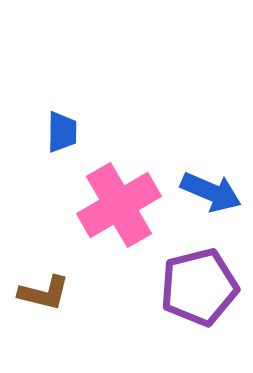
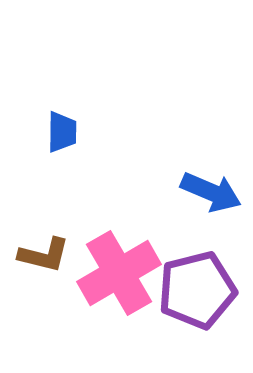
pink cross: moved 68 px down
purple pentagon: moved 2 px left, 3 px down
brown L-shape: moved 38 px up
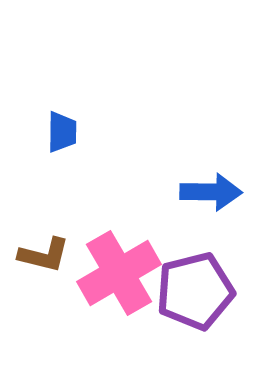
blue arrow: rotated 22 degrees counterclockwise
purple pentagon: moved 2 px left, 1 px down
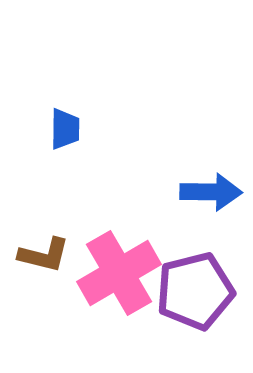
blue trapezoid: moved 3 px right, 3 px up
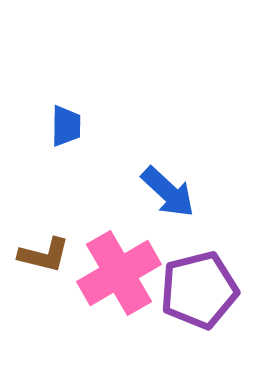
blue trapezoid: moved 1 px right, 3 px up
blue arrow: moved 43 px left; rotated 42 degrees clockwise
purple pentagon: moved 4 px right, 1 px up
